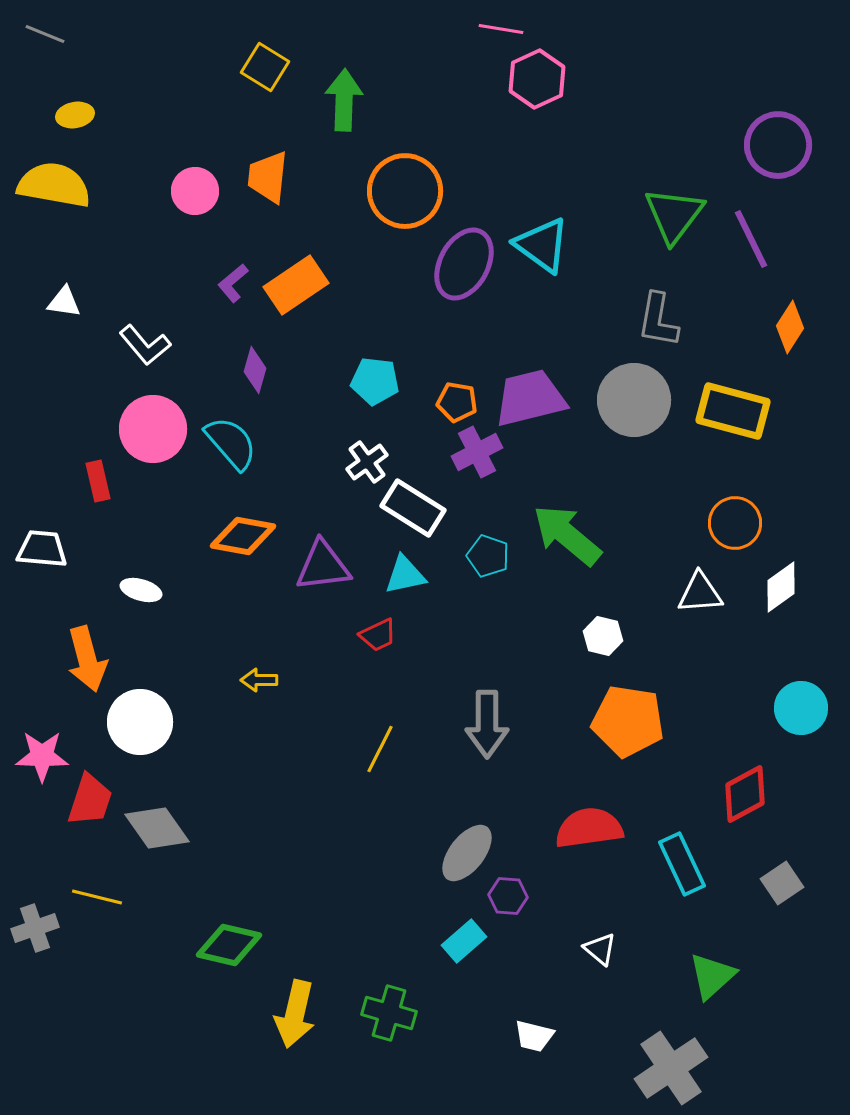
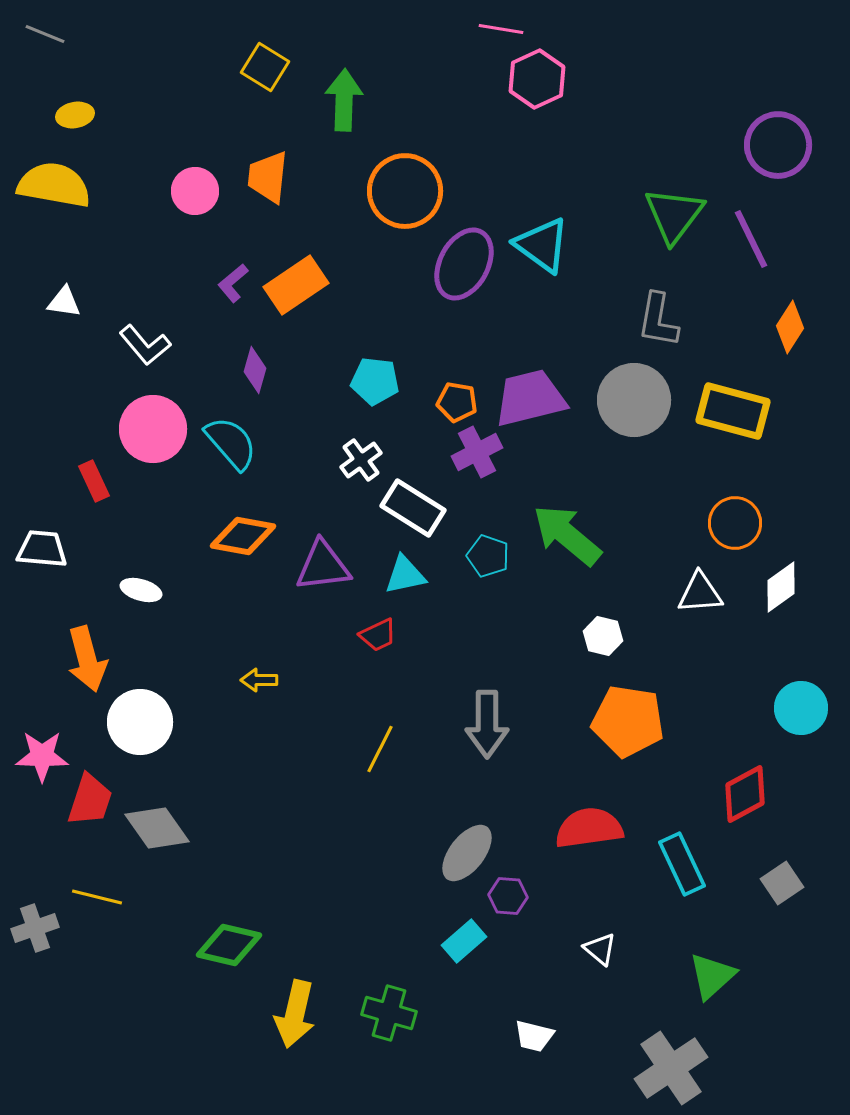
white cross at (367, 462): moved 6 px left, 2 px up
red rectangle at (98, 481): moved 4 px left; rotated 12 degrees counterclockwise
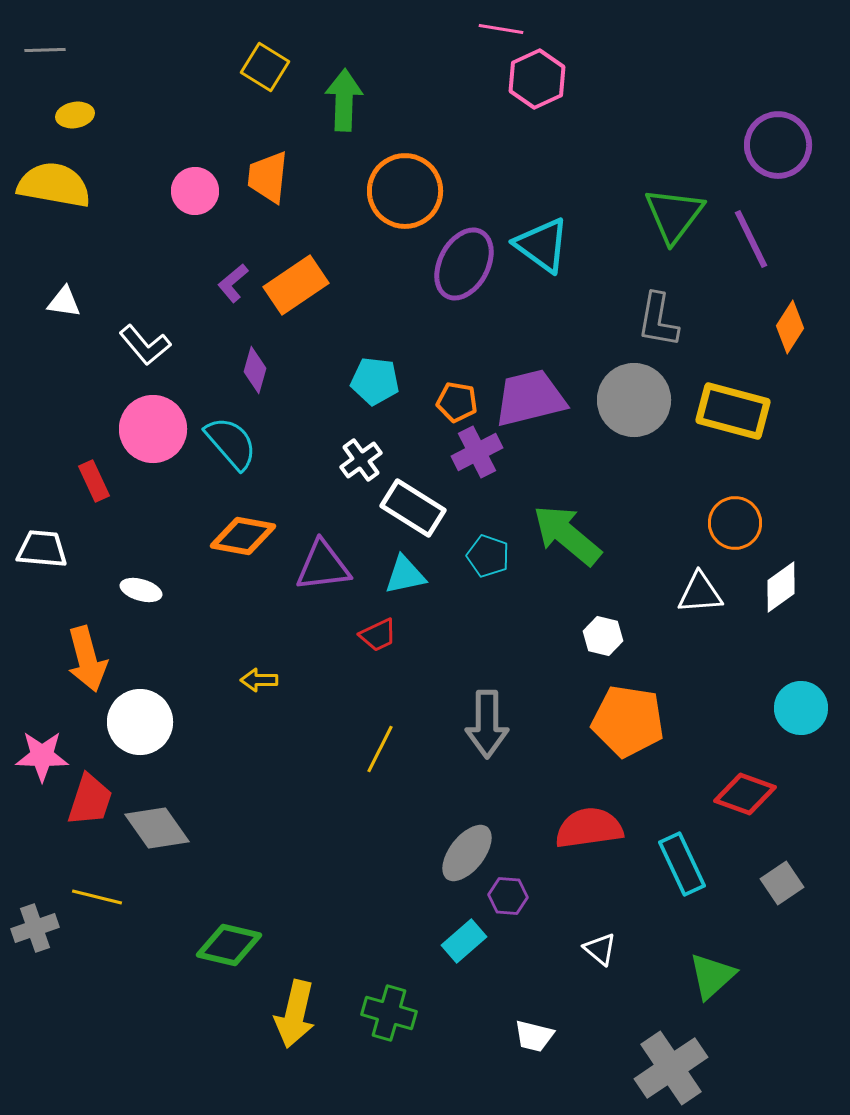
gray line at (45, 34): moved 16 px down; rotated 24 degrees counterclockwise
red diamond at (745, 794): rotated 48 degrees clockwise
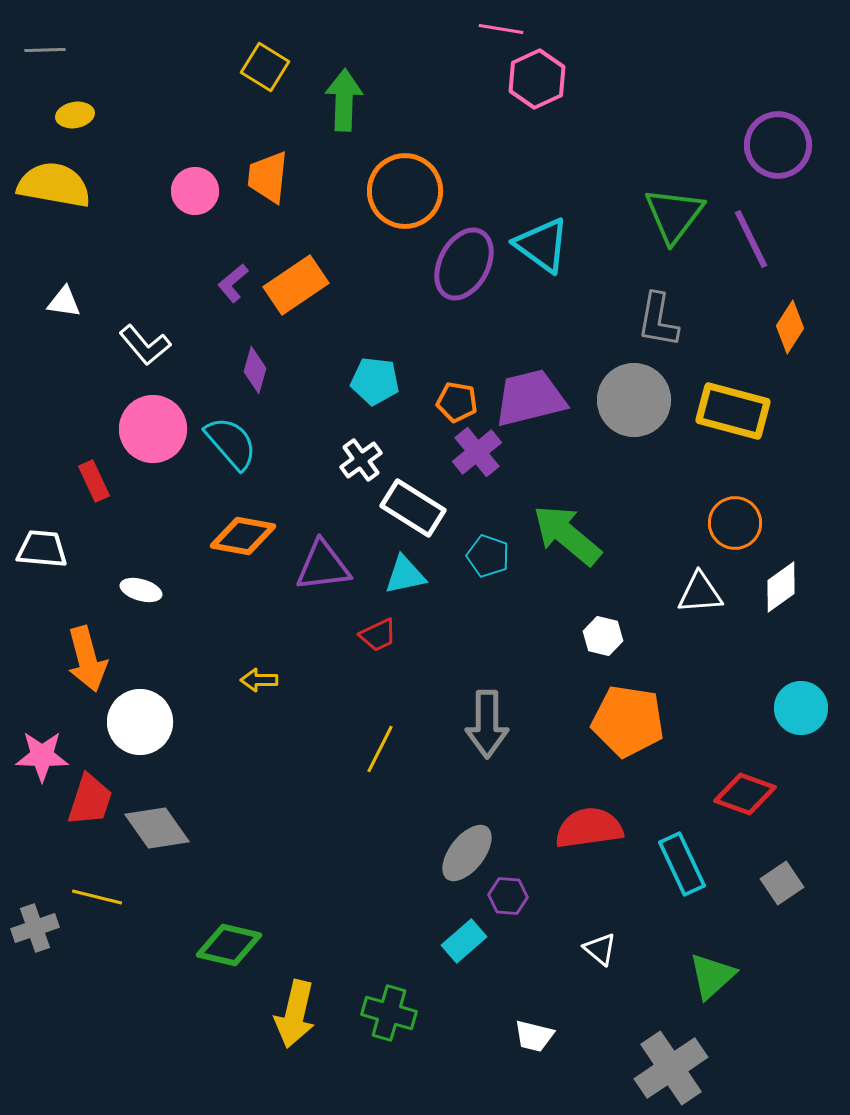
purple cross at (477, 452): rotated 12 degrees counterclockwise
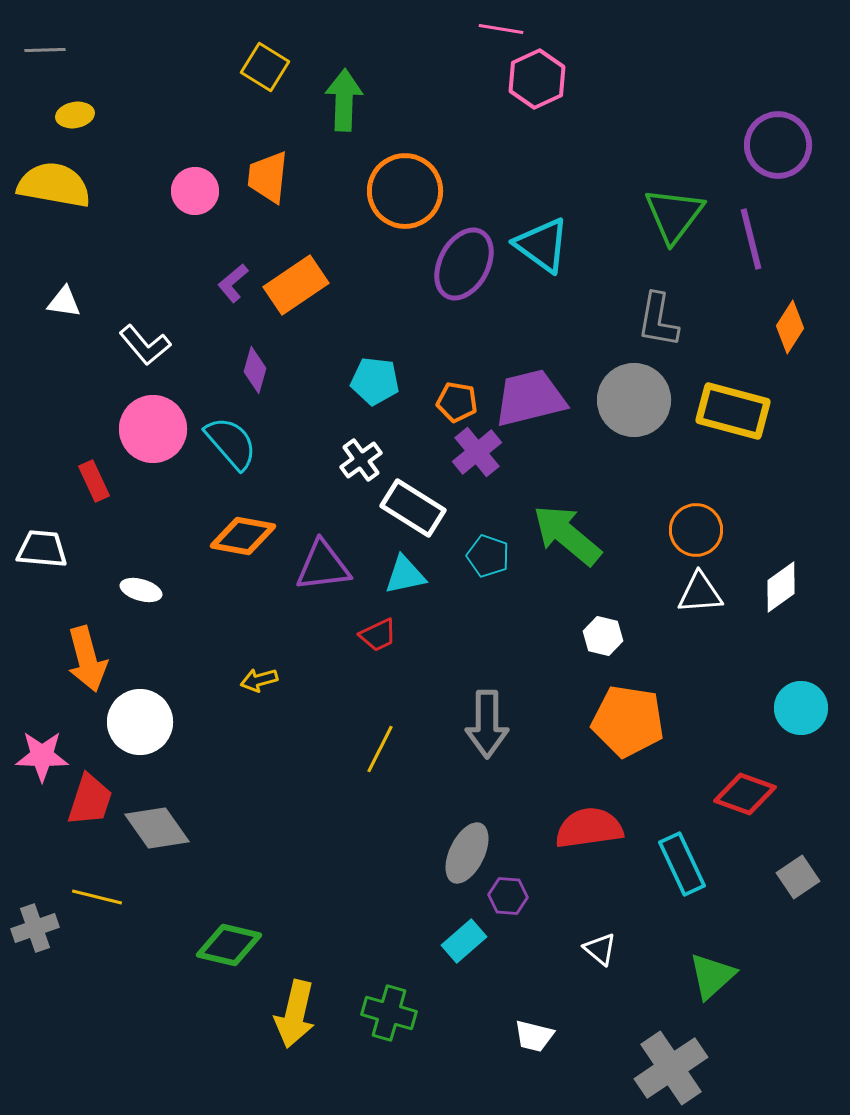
purple line at (751, 239): rotated 12 degrees clockwise
orange circle at (735, 523): moved 39 px left, 7 px down
yellow arrow at (259, 680): rotated 15 degrees counterclockwise
gray ellipse at (467, 853): rotated 12 degrees counterclockwise
gray square at (782, 883): moved 16 px right, 6 px up
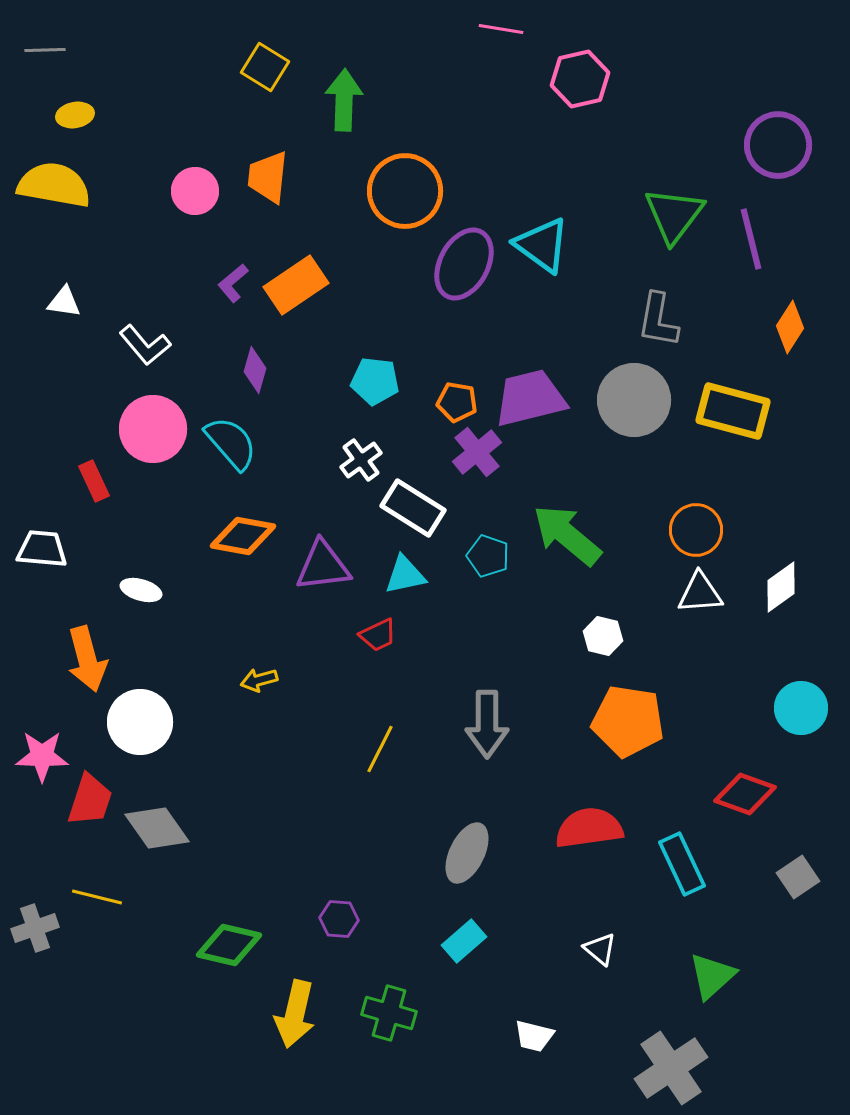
pink hexagon at (537, 79): moved 43 px right; rotated 12 degrees clockwise
purple hexagon at (508, 896): moved 169 px left, 23 px down
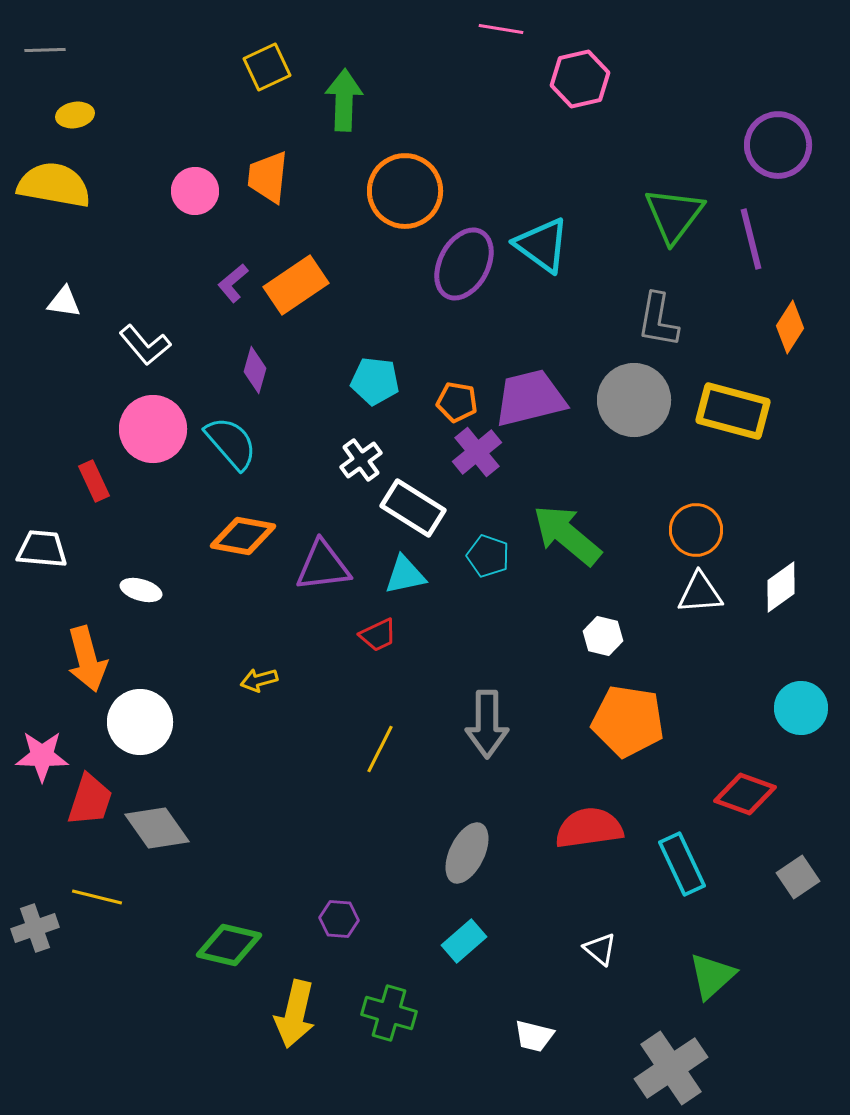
yellow square at (265, 67): moved 2 px right; rotated 33 degrees clockwise
